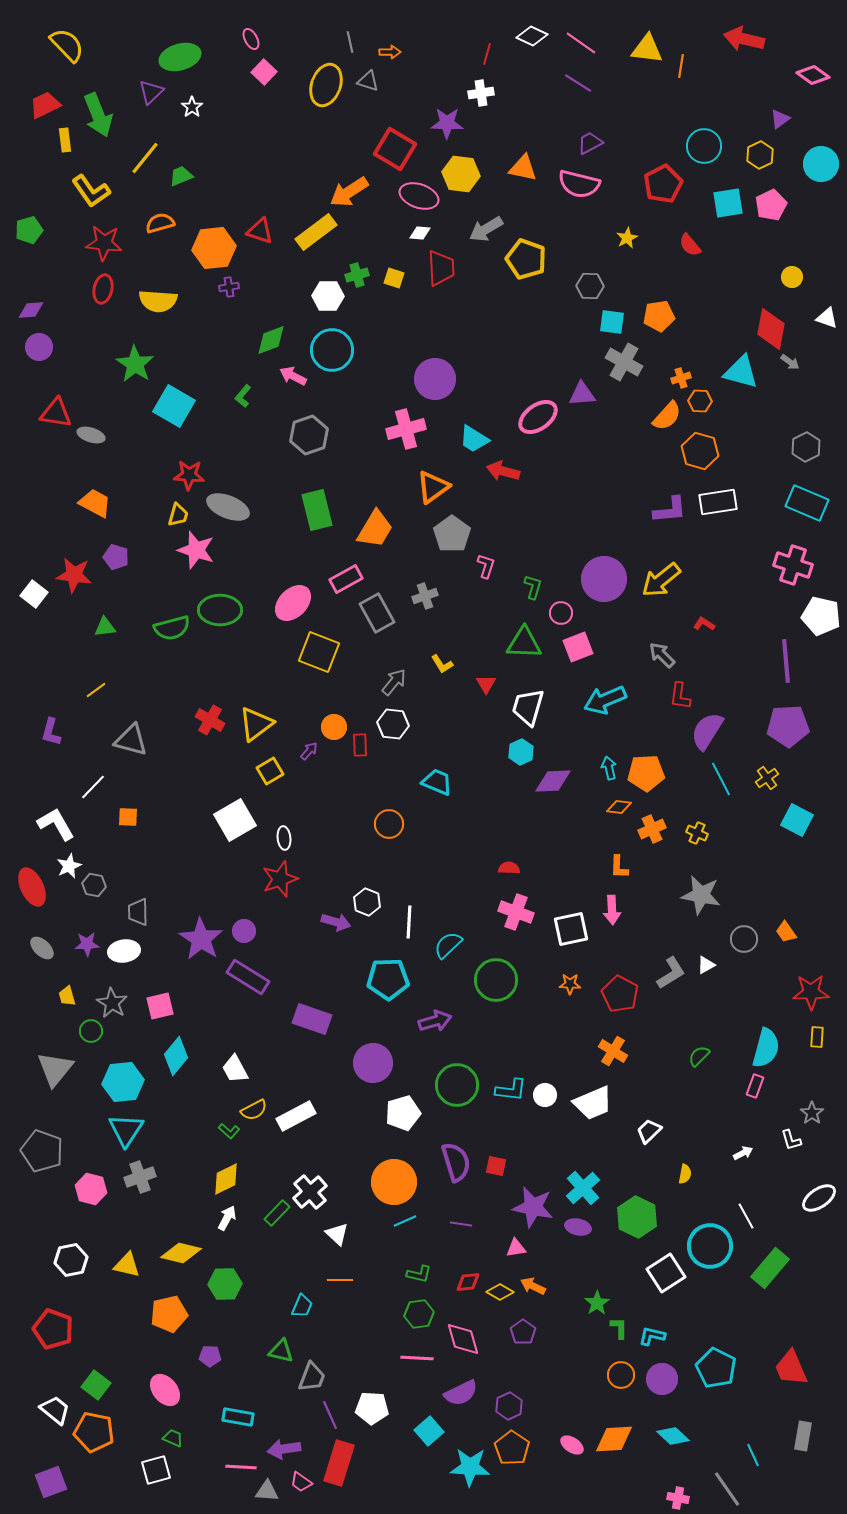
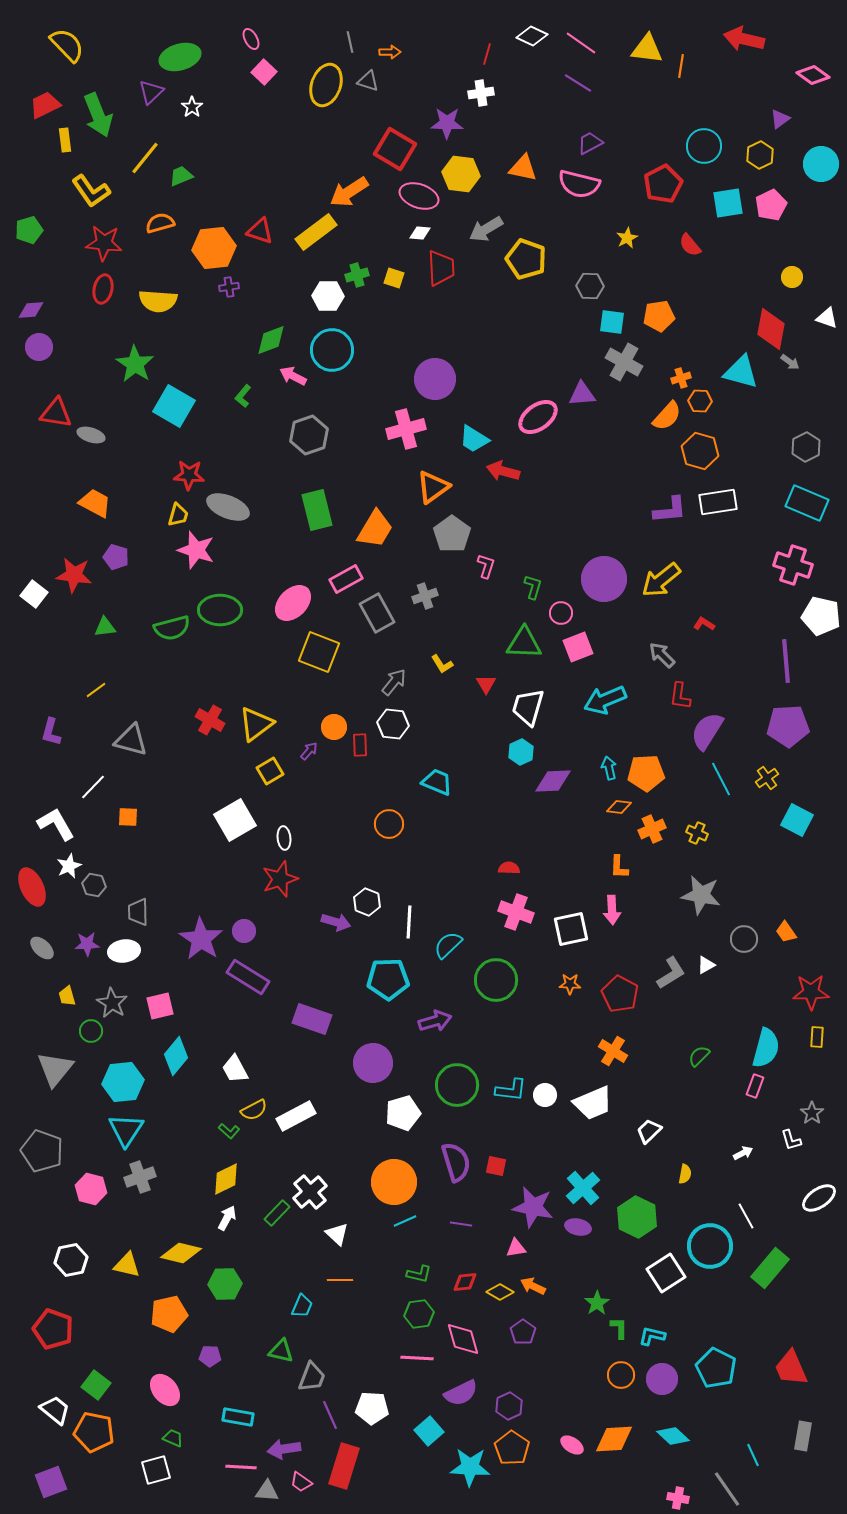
red diamond at (468, 1282): moved 3 px left
red rectangle at (339, 1463): moved 5 px right, 3 px down
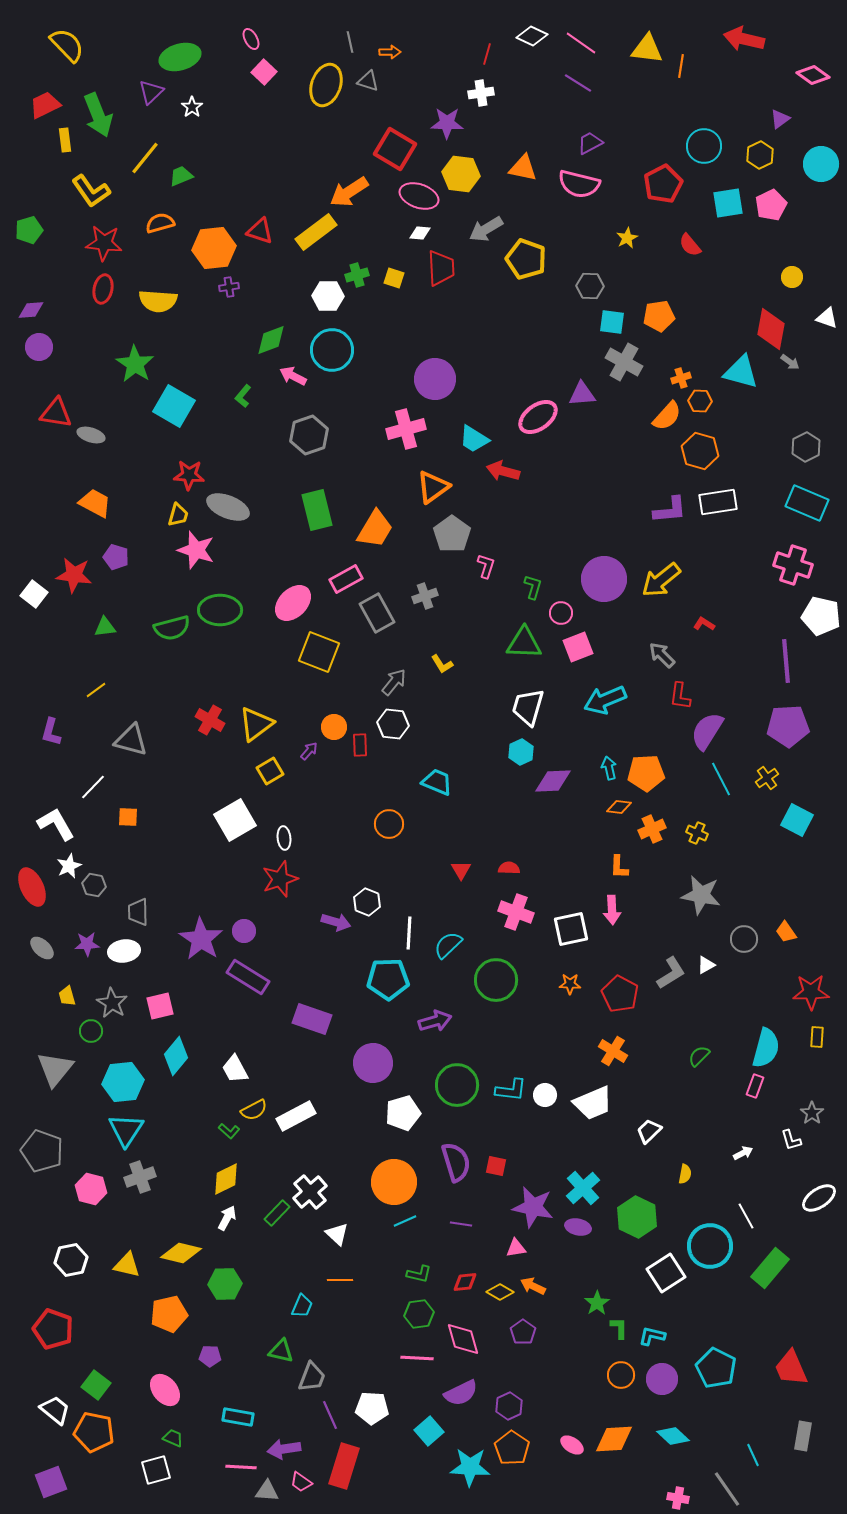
red triangle at (486, 684): moved 25 px left, 186 px down
white line at (409, 922): moved 11 px down
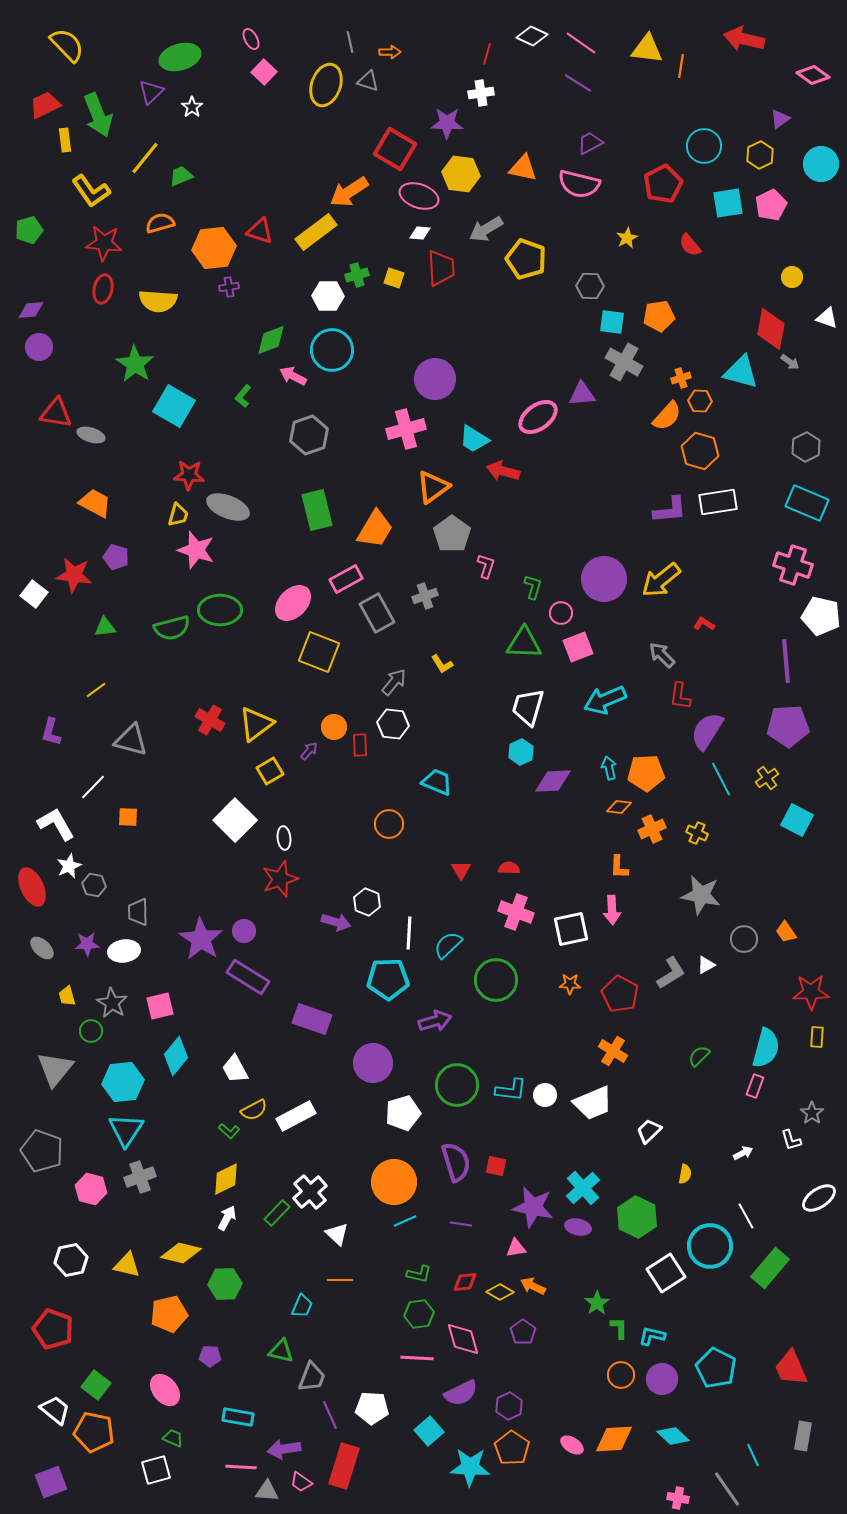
white square at (235, 820): rotated 15 degrees counterclockwise
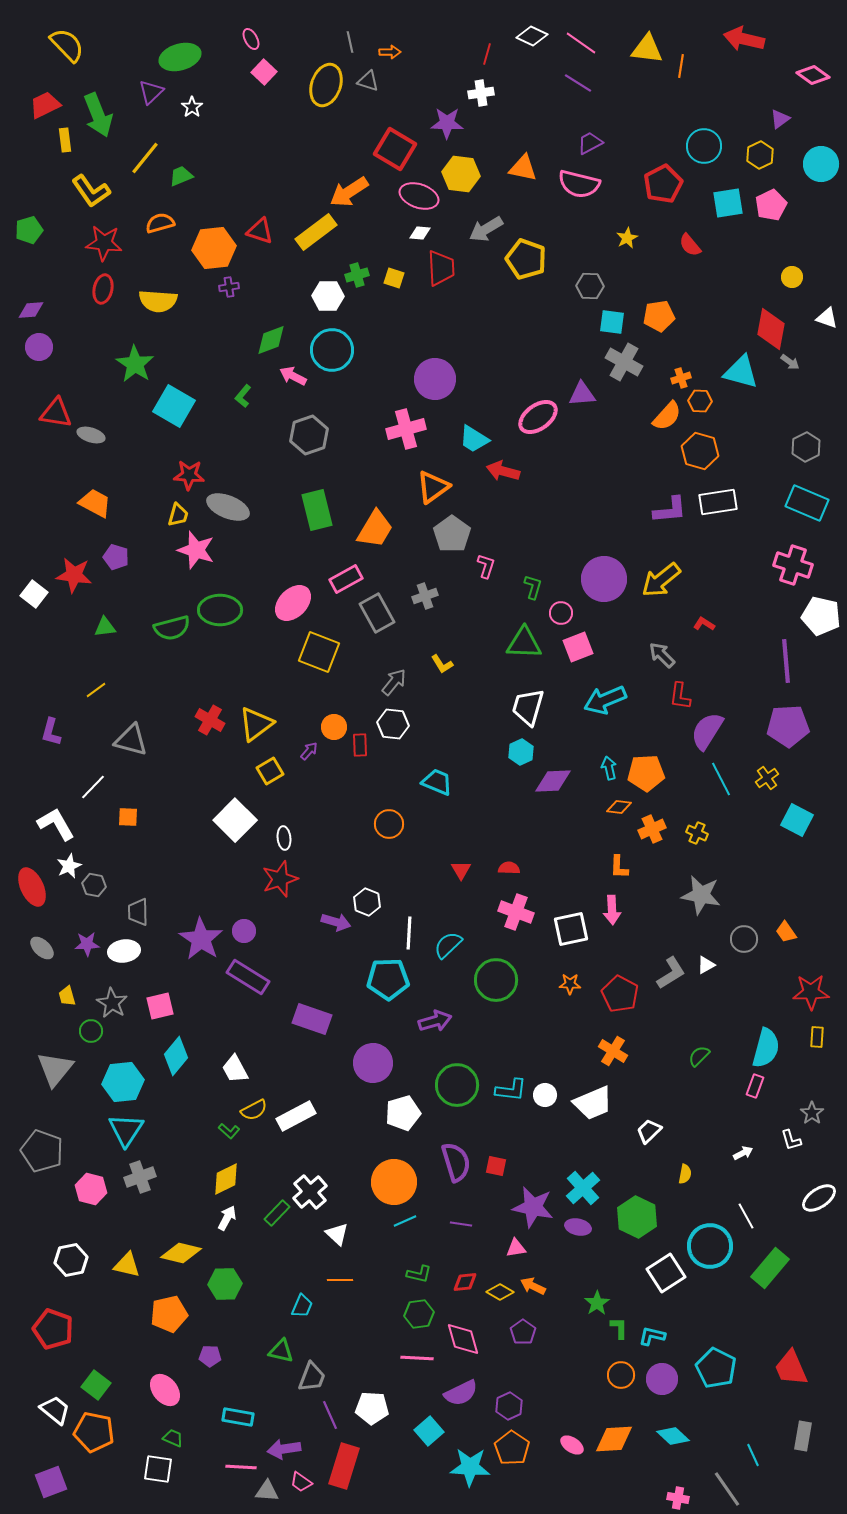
white square at (156, 1470): moved 2 px right, 1 px up; rotated 24 degrees clockwise
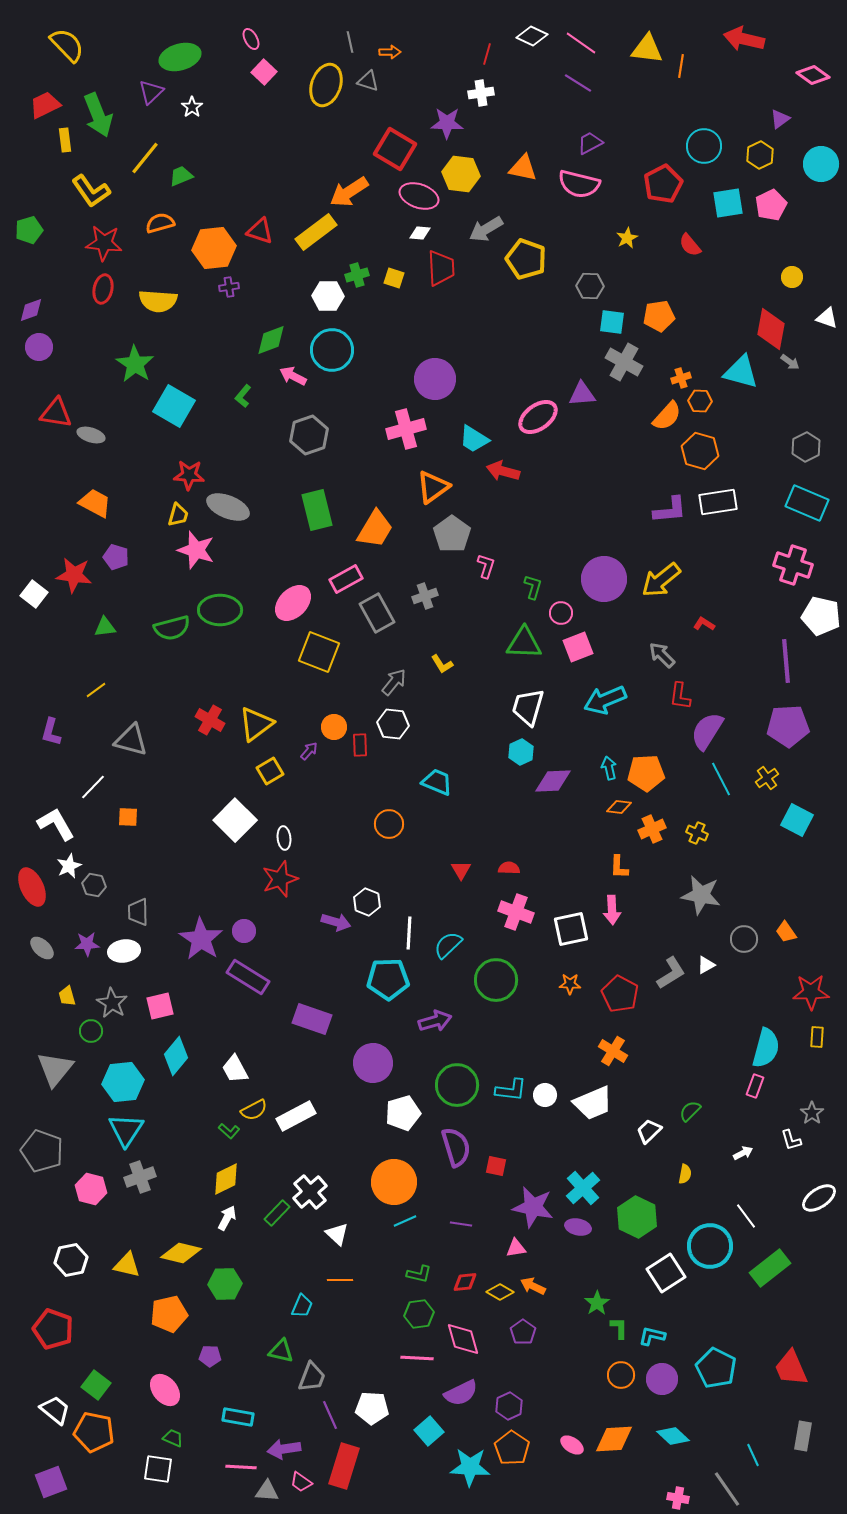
purple diamond at (31, 310): rotated 16 degrees counterclockwise
green semicircle at (699, 1056): moved 9 px left, 55 px down
purple semicircle at (456, 1162): moved 15 px up
white line at (746, 1216): rotated 8 degrees counterclockwise
green rectangle at (770, 1268): rotated 12 degrees clockwise
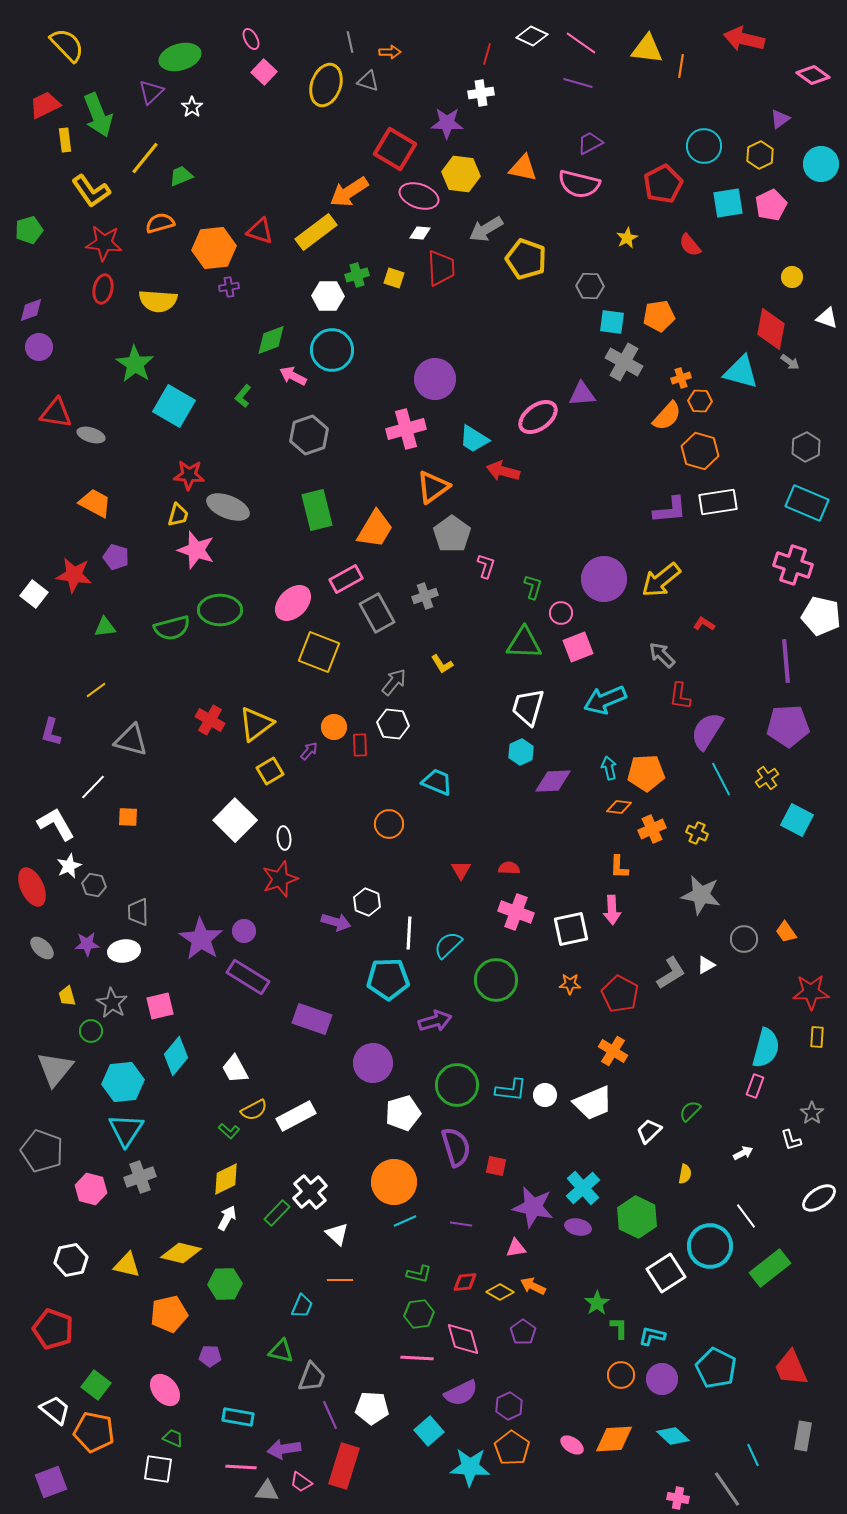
purple line at (578, 83): rotated 16 degrees counterclockwise
